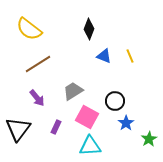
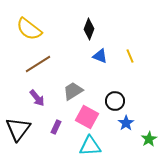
blue triangle: moved 4 px left
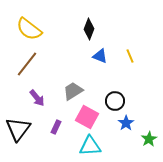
brown line: moved 11 px left; rotated 20 degrees counterclockwise
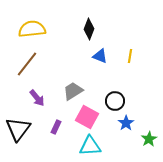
yellow semicircle: moved 3 px right; rotated 136 degrees clockwise
yellow line: rotated 32 degrees clockwise
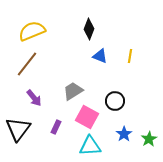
yellow semicircle: moved 2 px down; rotated 16 degrees counterclockwise
purple arrow: moved 3 px left
blue star: moved 2 px left, 11 px down
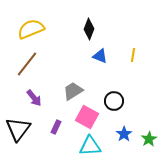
yellow semicircle: moved 1 px left, 2 px up
yellow line: moved 3 px right, 1 px up
black circle: moved 1 px left
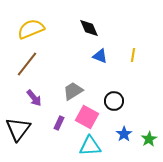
black diamond: moved 1 px up; rotated 45 degrees counterclockwise
purple rectangle: moved 3 px right, 4 px up
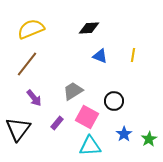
black diamond: rotated 70 degrees counterclockwise
purple rectangle: moved 2 px left; rotated 16 degrees clockwise
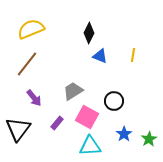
black diamond: moved 5 px down; rotated 60 degrees counterclockwise
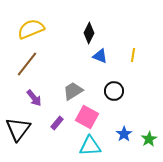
black circle: moved 10 px up
